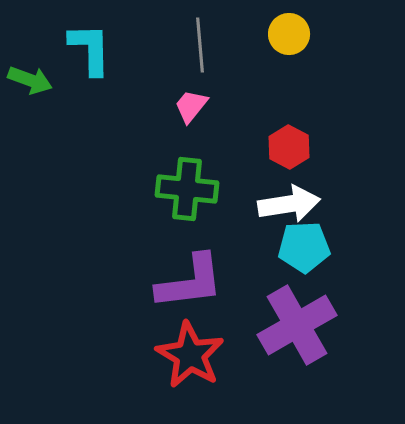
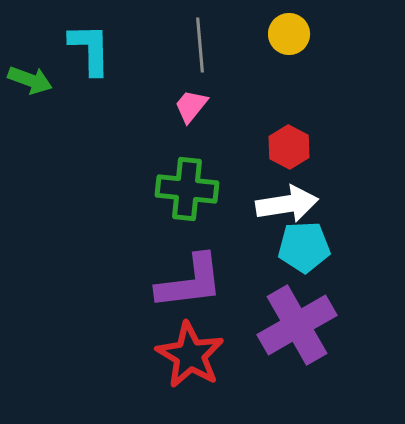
white arrow: moved 2 px left
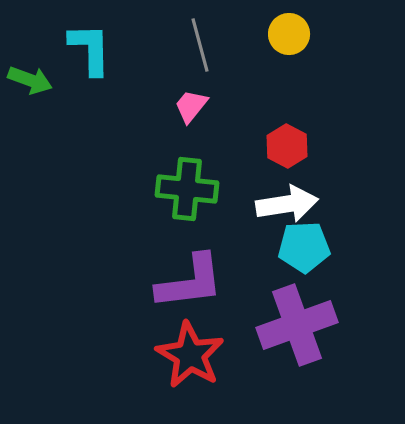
gray line: rotated 10 degrees counterclockwise
red hexagon: moved 2 px left, 1 px up
purple cross: rotated 10 degrees clockwise
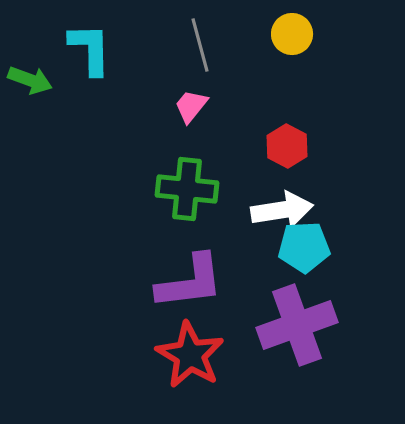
yellow circle: moved 3 px right
white arrow: moved 5 px left, 6 px down
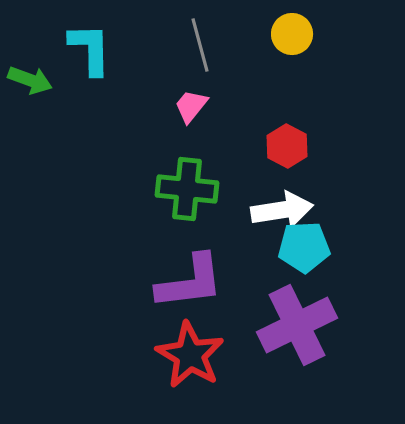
purple cross: rotated 6 degrees counterclockwise
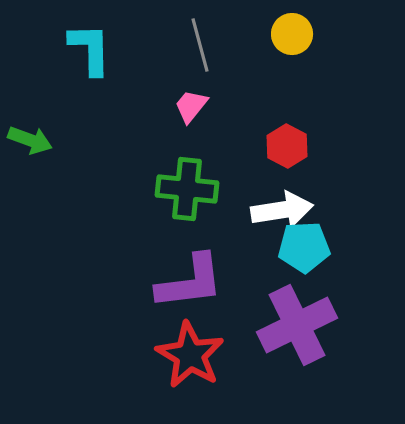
green arrow: moved 60 px down
